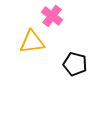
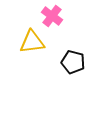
black pentagon: moved 2 px left, 2 px up
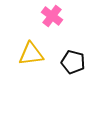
yellow triangle: moved 1 px left, 12 px down
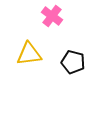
yellow triangle: moved 2 px left
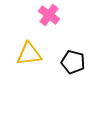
pink cross: moved 3 px left, 1 px up
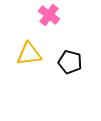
black pentagon: moved 3 px left
